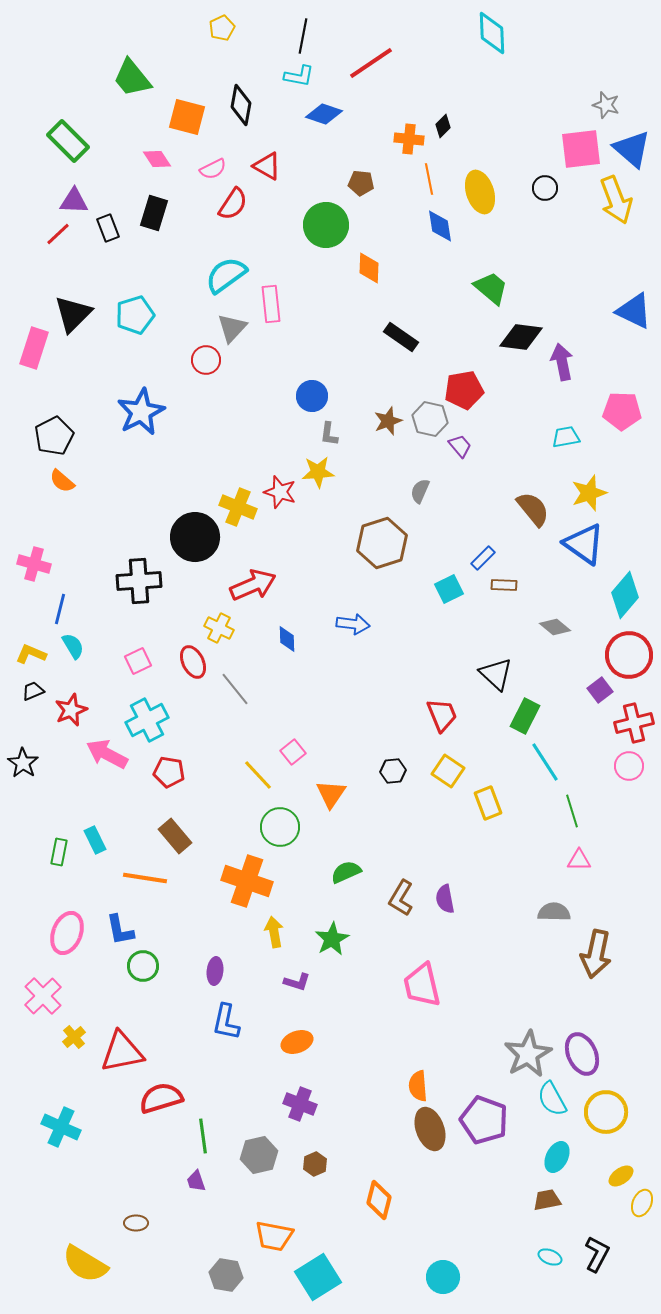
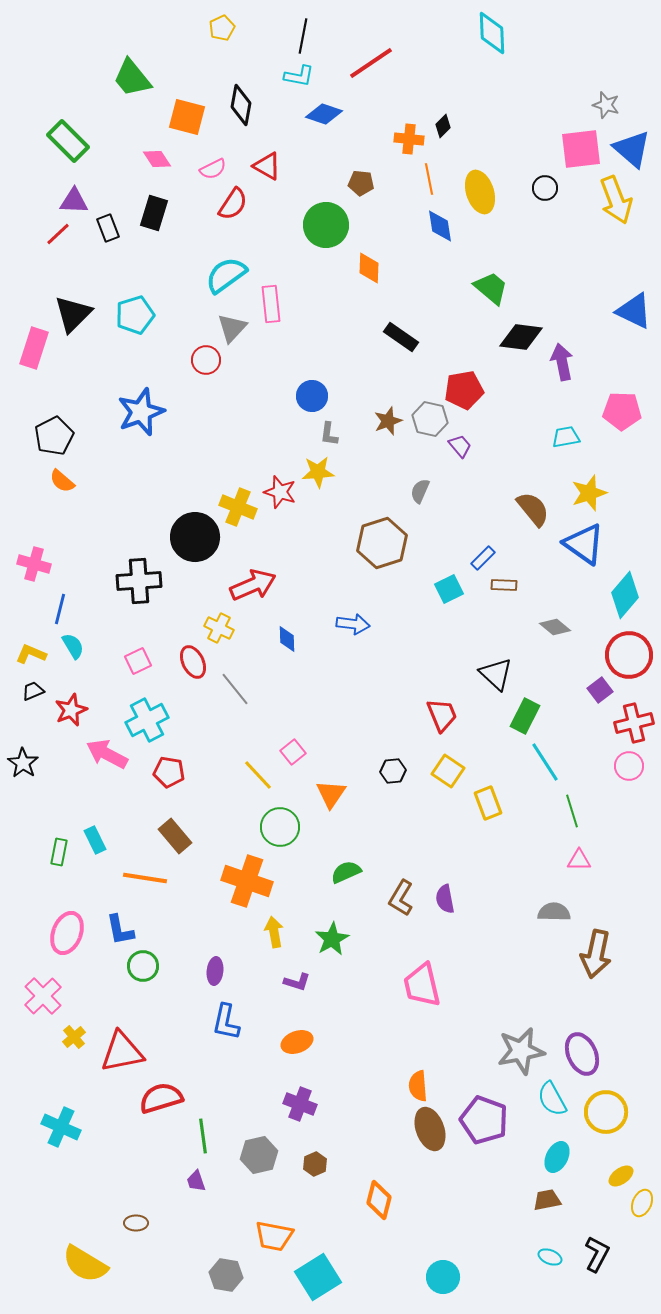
blue star at (141, 412): rotated 6 degrees clockwise
gray star at (528, 1054): moved 7 px left, 3 px up; rotated 18 degrees clockwise
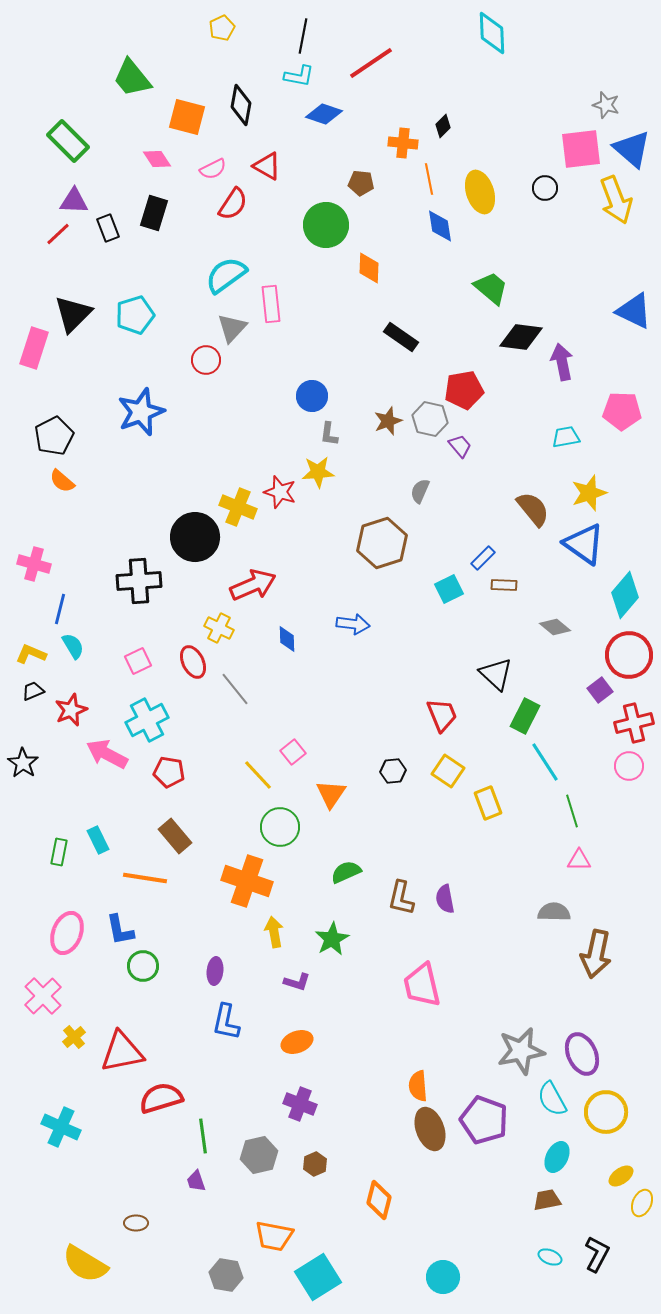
orange cross at (409, 139): moved 6 px left, 4 px down
cyan rectangle at (95, 840): moved 3 px right
brown L-shape at (401, 898): rotated 18 degrees counterclockwise
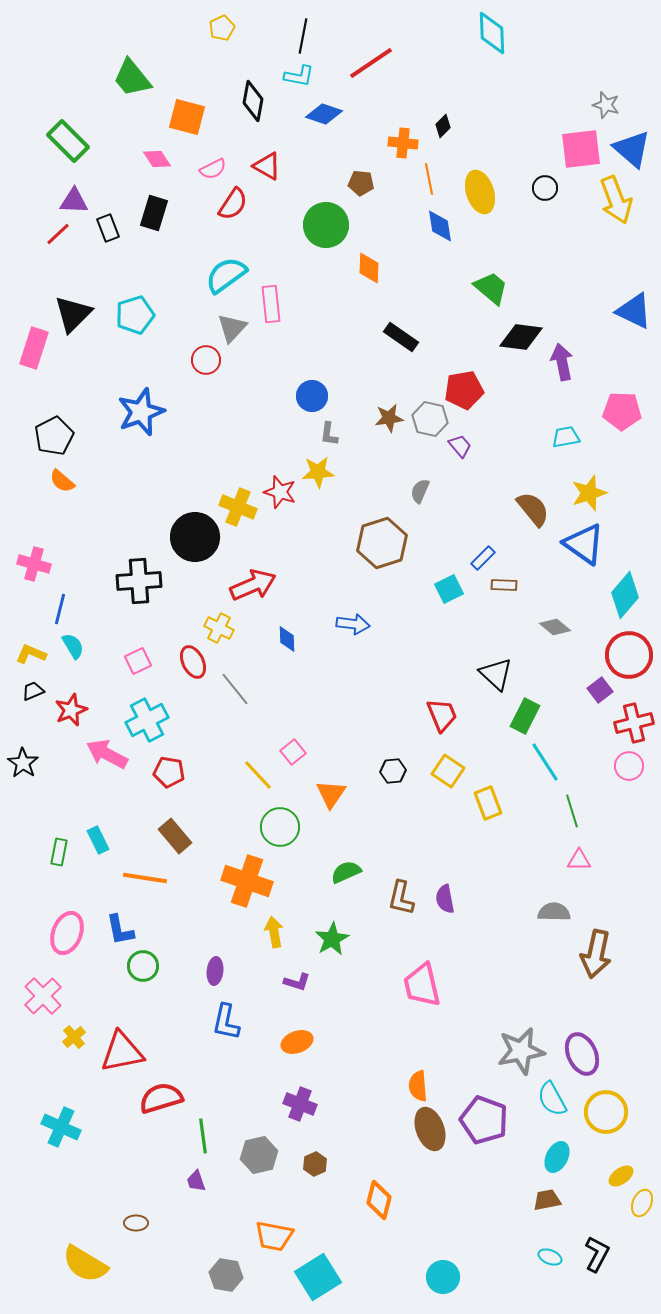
black diamond at (241, 105): moved 12 px right, 4 px up
brown star at (388, 421): moved 1 px right, 3 px up; rotated 12 degrees clockwise
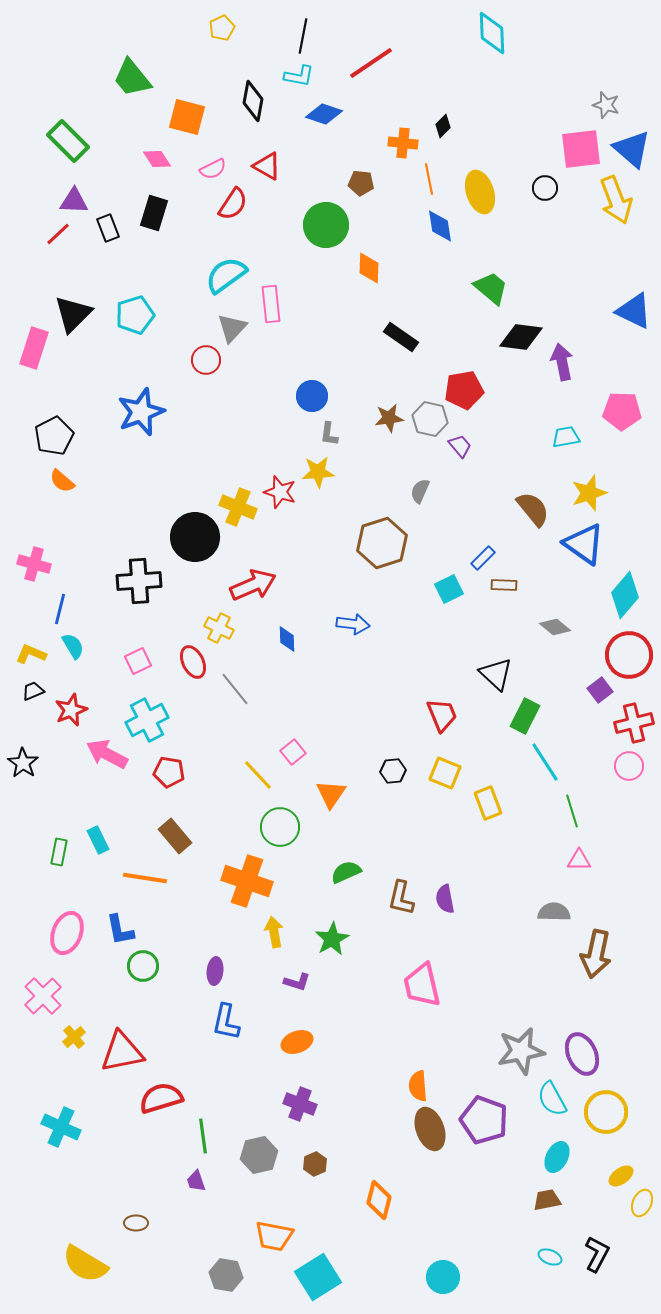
yellow square at (448, 771): moved 3 px left, 2 px down; rotated 12 degrees counterclockwise
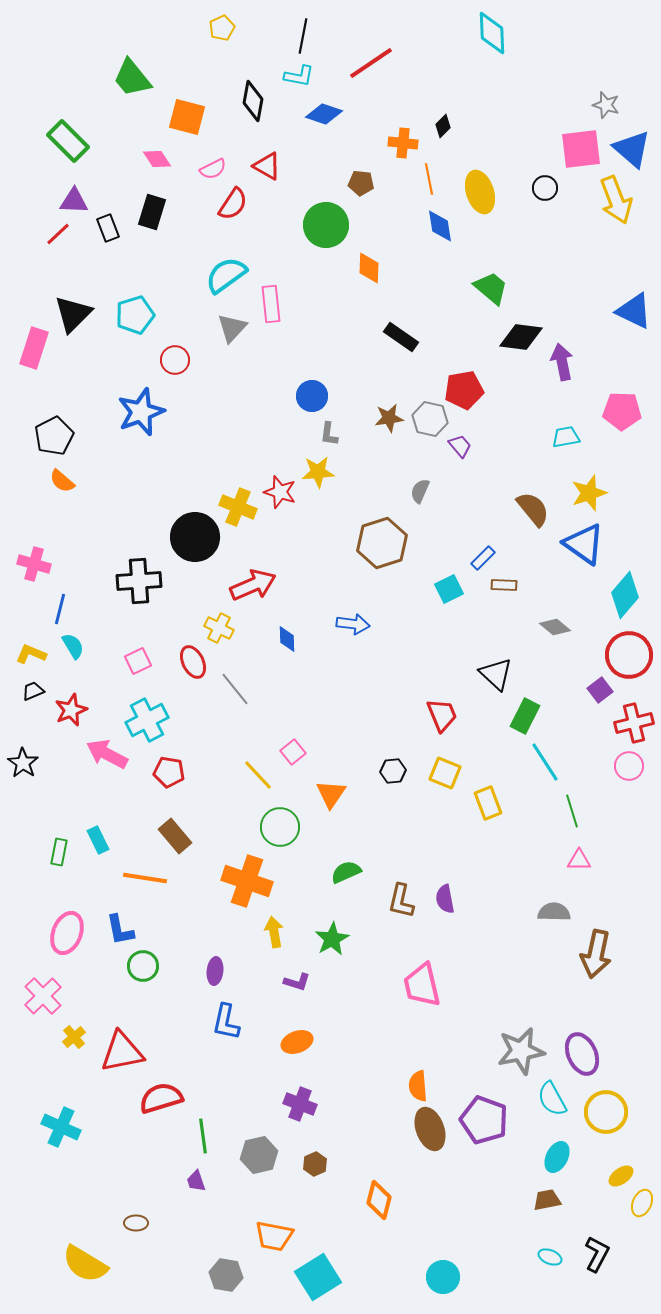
black rectangle at (154, 213): moved 2 px left, 1 px up
red circle at (206, 360): moved 31 px left
brown L-shape at (401, 898): moved 3 px down
